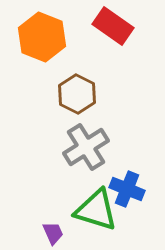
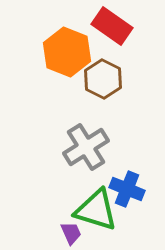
red rectangle: moved 1 px left
orange hexagon: moved 25 px right, 15 px down
brown hexagon: moved 26 px right, 15 px up
purple trapezoid: moved 18 px right
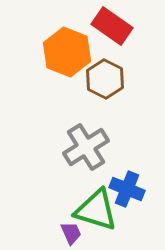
brown hexagon: moved 2 px right
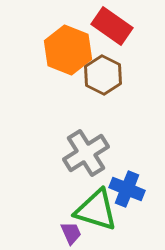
orange hexagon: moved 1 px right, 2 px up
brown hexagon: moved 2 px left, 4 px up
gray cross: moved 6 px down
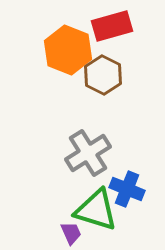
red rectangle: rotated 51 degrees counterclockwise
gray cross: moved 2 px right
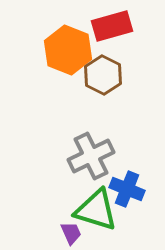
gray cross: moved 3 px right, 3 px down; rotated 6 degrees clockwise
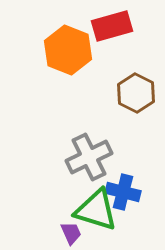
brown hexagon: moved 33 px right, 18 px down
gray cross: moved 2 px left, 1 px down
blue cross: moved 4 px left, 3 px down; rotated 8 degrees counterclockwise
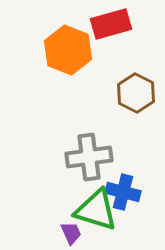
red rectangle: moved 1 px left, 2 px up
gray cross: rotated 18 degrees clockwise
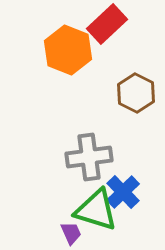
red rectangle: moved 4 px left; rotated 27 degrees counterclockwise
blue cross: rotated 32 degrees clockwise
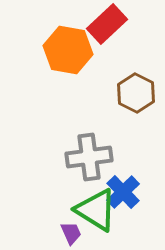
orange hexagon: rotated 12 degrees counterclockwise
green triangle: rotated 15 degrees clockwise
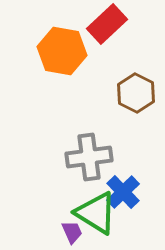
orange hexagon: moved 6 px left, 1 px down
green triangle: moved 3 px down
purple trapezoid: moved 1 px right, 1 px up
